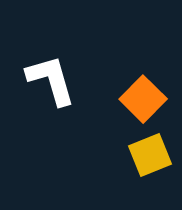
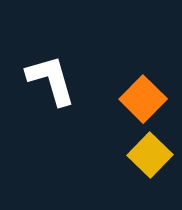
yellow square: rotated 24 degrees counterclockwise
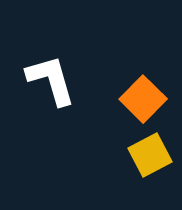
yellow square: rotated 18 degrees clockwise
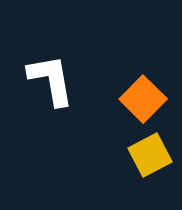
white L-shape: rotated 6 degrees clockwise
